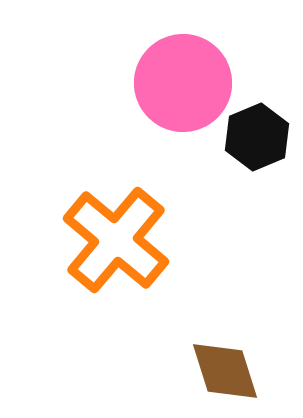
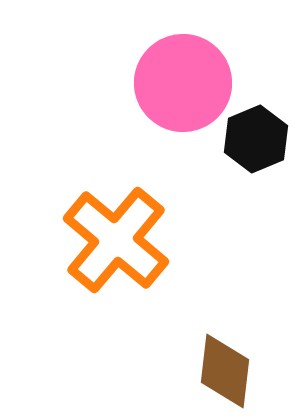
black hexagon: moved 1 px left, 2 px down
brown diamond: rotated 24 degrees clockwise
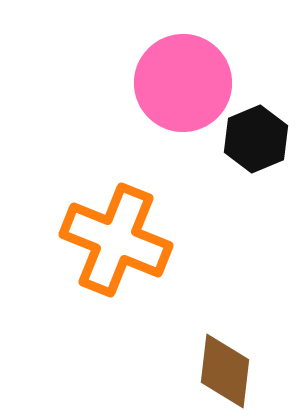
orange cross: rotated 18 degrees counterclockwise
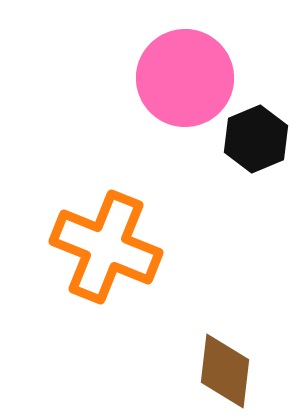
pink circle: moved 2 px right, 5 px up
orange cross: moved 10 px left, 7 px down
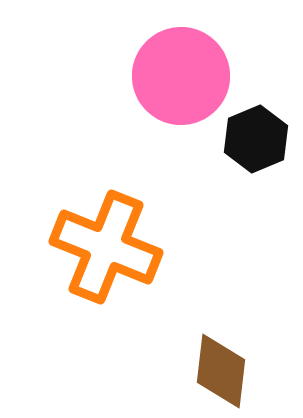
pink circle: moved 4 px left, 2 px up
brown diamond: moved 4 px left
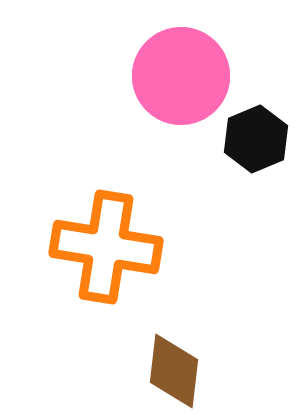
orange cross: rotated 13 degrees counterclockwise
brown diamond: moved 47 px left
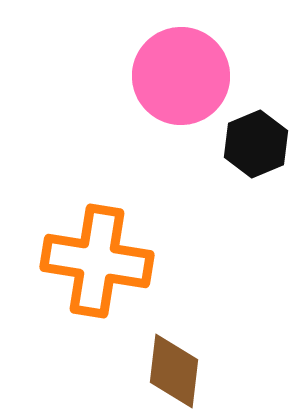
black hexagon: moved 5 px down
orange cross: moved 9 px left, 14 px down
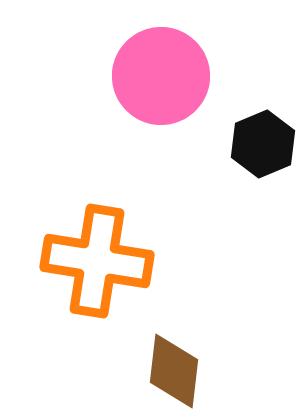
pink circle: moved 20 px left
black hexagon: moved 7 px right
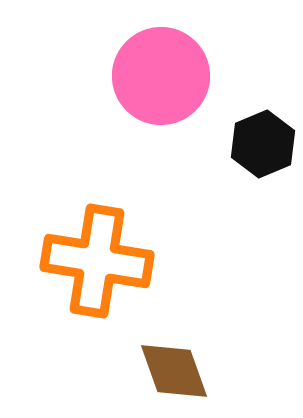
brown diamond: rotated 26 degrees counterclockwise
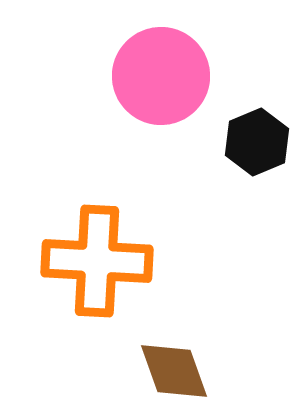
black hexagon: moved 6 px left, 2 px up
orange cross: rotated 6 degrees counterclockwise
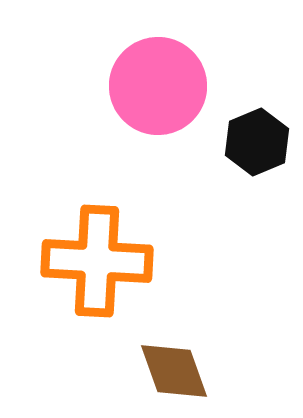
pink circle: moved 3 px left, 10 px down
